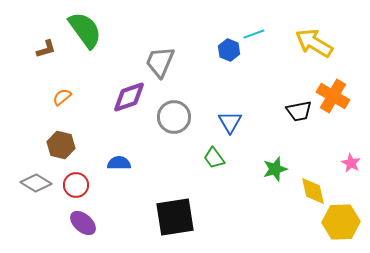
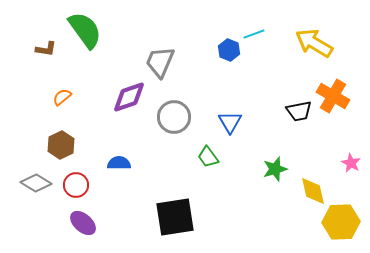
brown L-shape: rotated 25 degrees clockwise
brown hexagon: rotated 20 degrees clockwise
green trapezoid: moved 6 px left, 1 px up
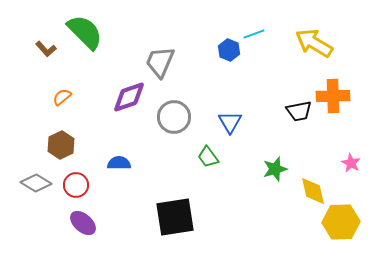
green semicircle: moved 2 px down; rotated 9 degrees counterclockwise
brown L-shape: rotated 40 degrees clockwise
orange cross: rotated 32 degrees counterclockwise
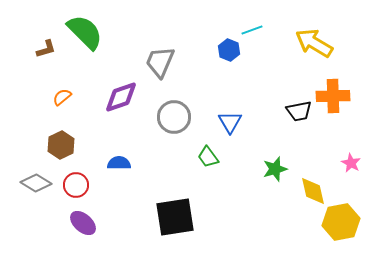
cyan line: moved 2 px left, 4 px up
brown L-shape: rotated 65 degrees counterclockwise
purple diamond: moved 8 px left
yellow hexagon: rotated 9 degrees counterclockwise
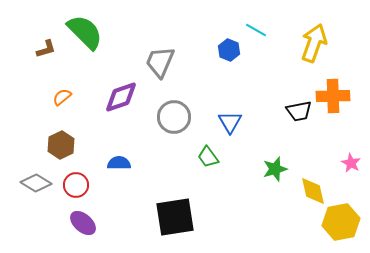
cyan line: moved 4 px right; rotated 50 degrees clockwise
yellow arrow: rotated 78 degrees clockwise
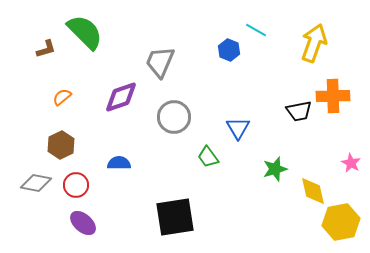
blue triangle: moved 8 px right, 6 px down
gray diamond: rotated 20 degrees counterclockwise
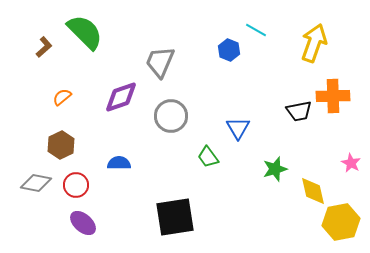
brown L-shape: moved 2 px left, 2 px up; rotated 25 degrees counterclockwise
gray circle: moved 3 px left, 1 px up
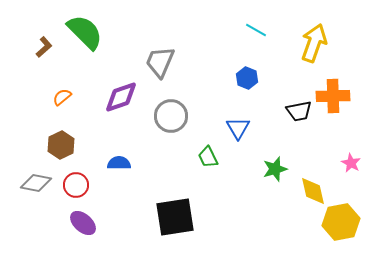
blue hexagon: moved 18 px right, 28 px down
green trapezoid: rotated 10 degrees clockwise
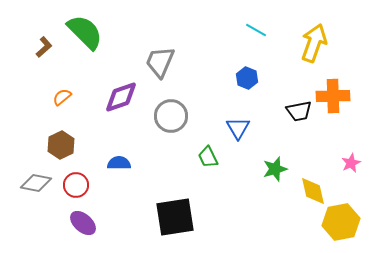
pink star: rotated 18 degrees clockwise
